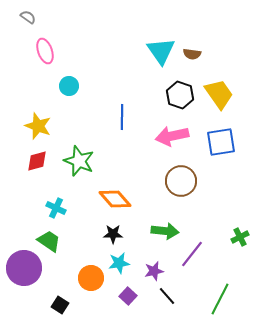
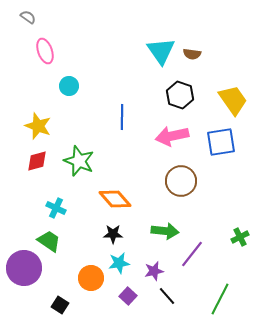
yellow trapezoid: moved 14 px right, 6 px down
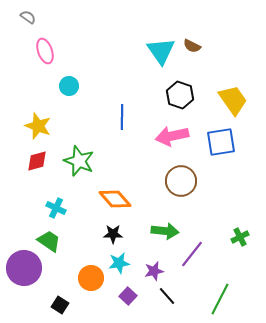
brown semicircle: moved 8 px up; rotated 18 degrees clockwise
